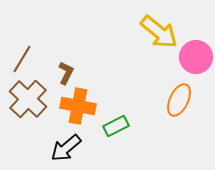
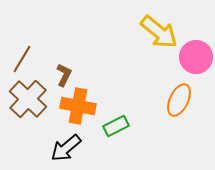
brown L-shape: moved 2 px left, 2 px down
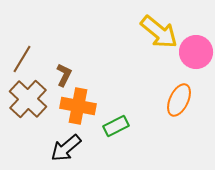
pink circle: moved 5 px up
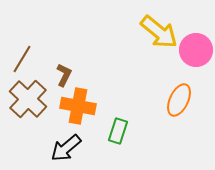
pink circle: moved 2 px up
green rectangle: moved 2 px right, 5 px down; rotated 45 degrees counterclockwise
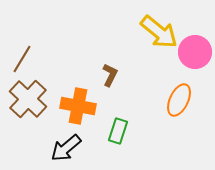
pink circle: moved 1 px left, 2 px down
brown L-shape: moved 46 px right
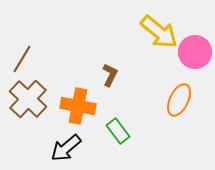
green rectangle: rotated 55 degrees counterclockwise
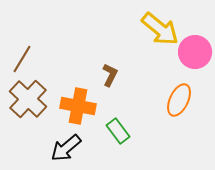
yellow arrow: moved 1 px right, 3 px up
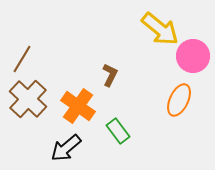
pink circle: moved 2 px left, 4 px down
orange cross: rotated 24 degrees clockwise
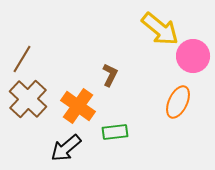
orange ellipse: moved 1 px left, 2 px down
green rectangle: moved 3 px left, 1 px down; rotated 60 degrees counterclockwise
